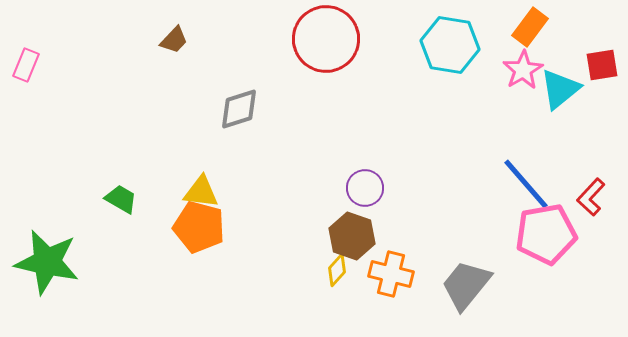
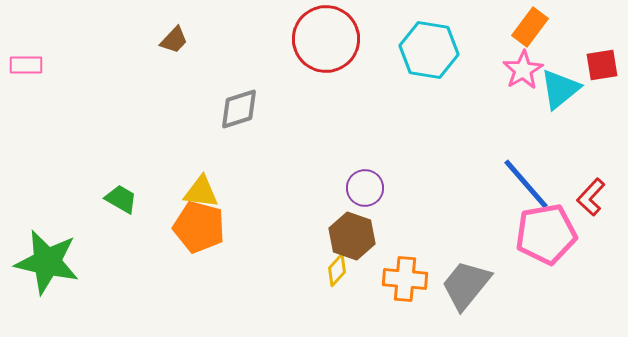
cyan hexagon: moved 21 px left, 5 px down
pink rectangle: rotated 68 degrees clockwise
orange cross: moved 14 px right, 5 px down; rotated 9 degrees counterclockwise
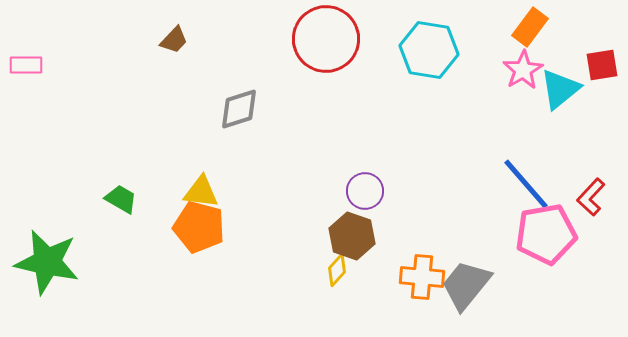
purple circle: moved 3 px down
orange cross: moved 17 px right, 2 px up
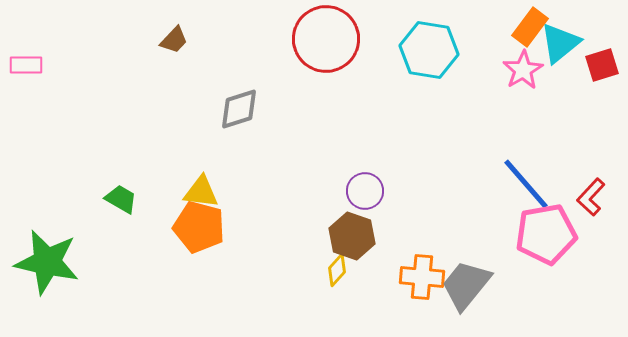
red square: rotated 8 degrees counterclockwise
cyan triangle: moved 46 px up
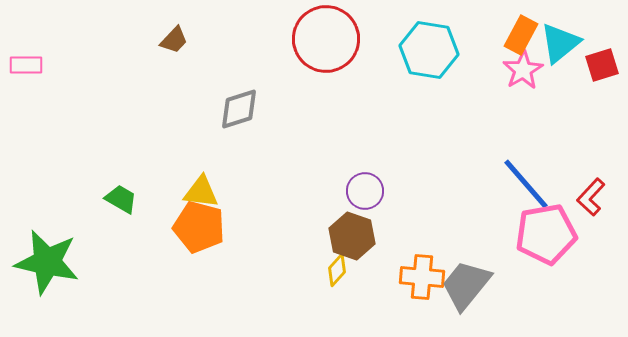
orange rectangle: moved 9 px left, 8 px down; rotated 9 degrees counterclockwise
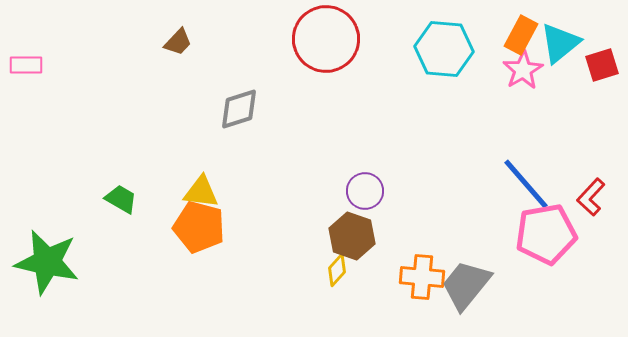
brown trapezoid: moved 4 px right, 2 px down
cyan hexagon: moved 15 px right, 1 px up; rotated 4 degrees counterclockwise
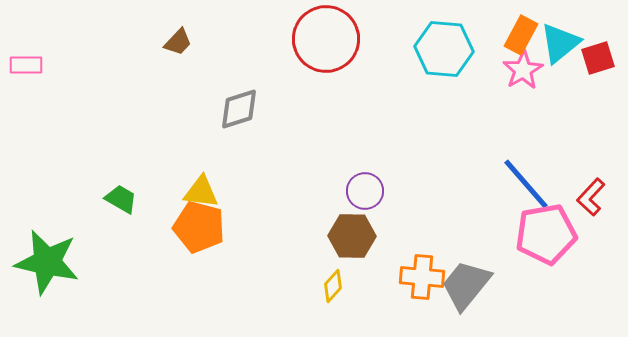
red square: moved 4 px left, 7 px up
brown hexagon: rotated 18 degrees counterclockwise
yellow diamond: moved 4 px left, 16 px down
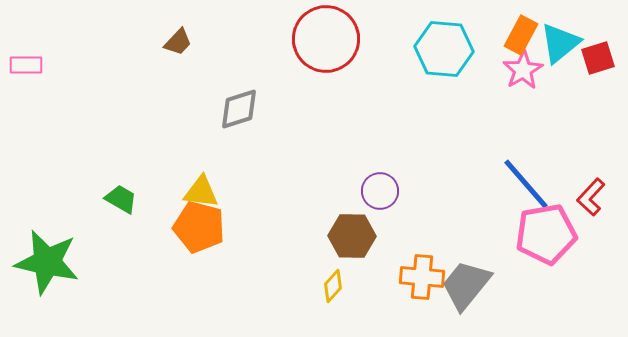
purple circle: moved 15 px right
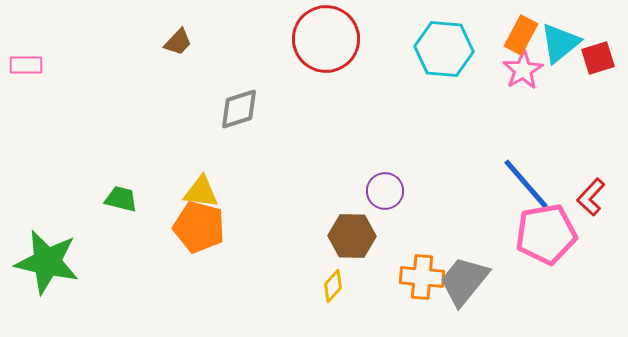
purple circle: moved 5 px right
green trapezoid: rotated 16 degrees counterclockwise
gray trapezoid: moved 2 px left, 4 px up
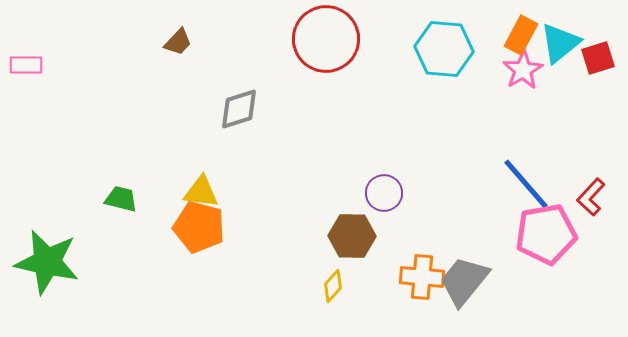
purple circle: moved 1 px left, 2 px down
